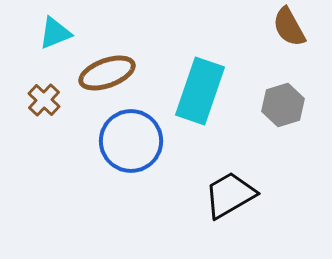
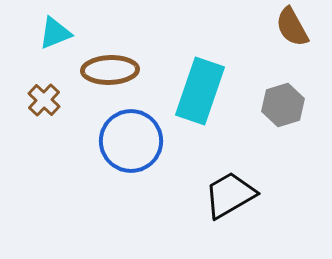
brown semicircle: moved 3 px right
brown ellipse: moved 3 px right, 3 px up; rotated 18 degrees clockwise
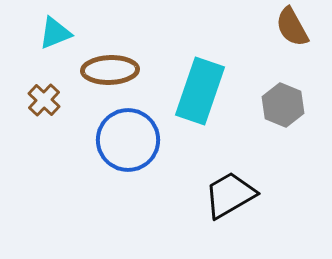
gray hexagon: rotated 21 degrees counterclockwise
blue circle: moved 3 px left, 1 px up
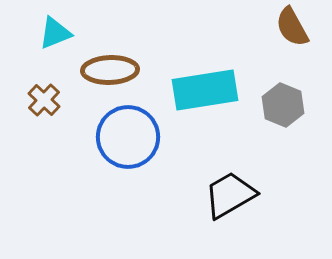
cyan rectangle: moved 5 px right, 1 px up; rotated 62 degrees clockwise
blue circle: moved 3 px up
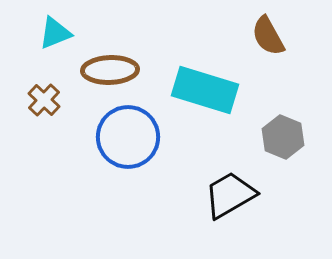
brown semicircle: moved 24 px left, 9 px down
cyan rectangle: rotated 26 degrees clockwise
gray hexagon: moved 32 px down
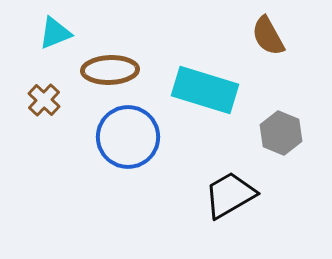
gray hexagon: moved 2 px left, 4 px up
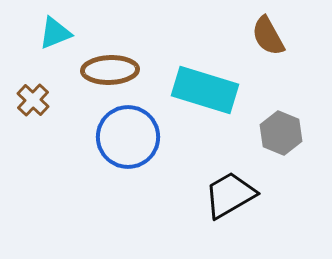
brown cross: moved 11 px left
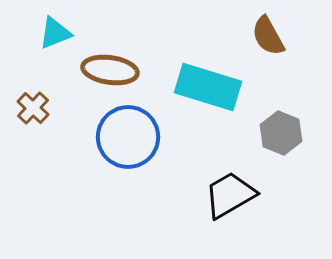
brown ellipse: rotated 10 degrees clockwise
cyan rectangle: moved 3 px right, 3 px up
brown cross: moved 8 px down
